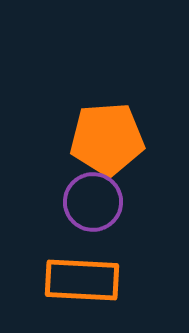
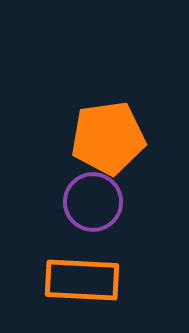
orange pentagon: moved 1 px right, 1 px up; rotated 4 degrees counterclockwise
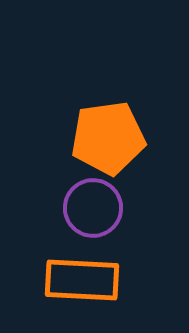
purple circle: moved 6 px down
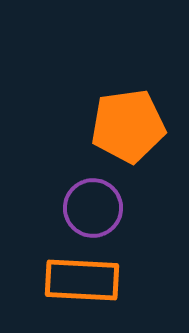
orange pentagon: moved 20 px right, 12 px up
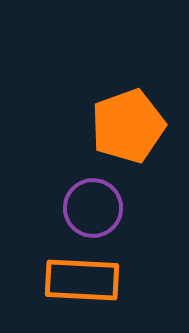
orange pentagon: rotated 12 degrees counterclockwise
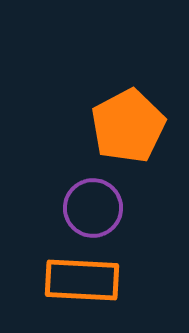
orange pentagon: rotated 8 degrees counterclockwise
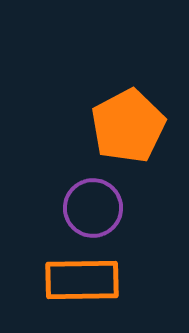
orange rectangle: rotated 4 degrees counterclockwise
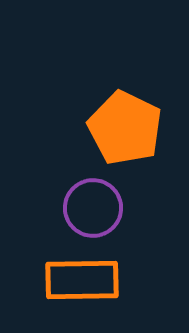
orange pentagon: moved 3 px left, 2 px down; rotated 18 degrees counterclockwise
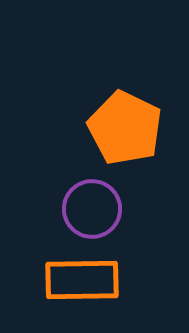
purple circle: moved 1 px left, 1 px down
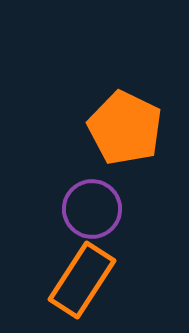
orange rectangle: rotated 56 degrees counterclockwise
